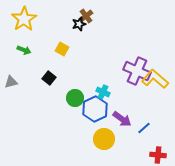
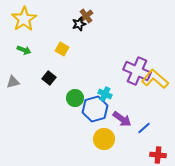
gray triangle: moved 2 px right
cyan cross: moved 2 px right, 2 px down
blue hexagon: rotated 10 degrees clockwise
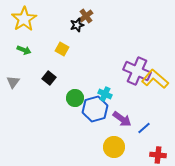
black star: moved 2 px left, 1 px down
gray triangle: rotated 40 degrees counterclockwise
yellow circle: moved 10 px right, 8 px down
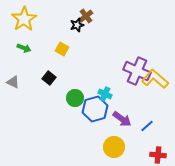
green arrow: moved 2 px up
gray triangle: rotated 40 degrees counterclockwise
blue line: moved 3 px right, 2 px up
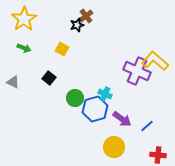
yellow L-shape: moved 18 px up
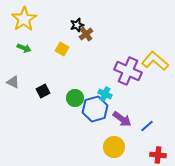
brown cross: moved 18 px down
purple cross: moved 9 px left
black square: moved 6 px left, 13 px down; rotated 24 degrees clockwise
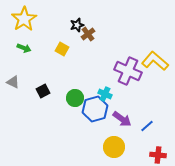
brown cross: moved 2 px right
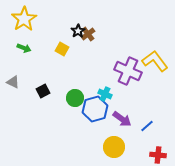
black star: moved 1 px right, 6 px down; rotated 16 degrees counterclockwise
yellow L-shape: rotated 12 degrees clockwise
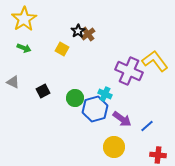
purple cross: moved 1 px right
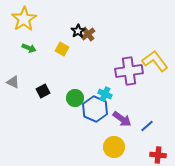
green arrow: moved 5 px right
purple cross: rotated 32 degrees counterclockwise
blue hexagon: rotated 20 degrees counterclockwise
